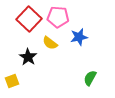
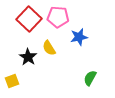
yellow semicircle: moved 1 px left, 5 px down; rotated 21 degrees clockwise
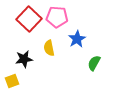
pink pentagon: moved 1 px left
blue star: moved 2 px left, 2 px down; rotated 18 degrees counterclockwise
yellow semicircle: rotated 21 degrees clockwise
black star: moved 4 px left, 2 px down; rotated 30 degrees clockwise
green semicircle: moved 4 px right, 15 px up
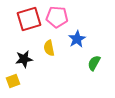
red square: rotated 30 degrees clockwise
yellow square: moved 1 px right
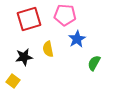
pink pentagon: moved 8 px right, 2 px up
yellow semicircle: moved 1 px left, 1 px down
black star: moved 2 px up
yellow square: rotated 32 degrees counterclockwise
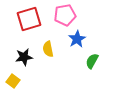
pink pentagon: rotated 15 degrees counterclockwise
green semicircle: moved 2 px left, 2 px up
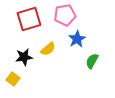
yellow semicircle: rotated 119 degrees counterclockwise
yellow square: moved 2 px up
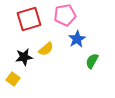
yellow semicircle: moved 2 px left
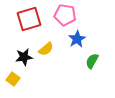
pink pentagon: rotated 20 degrees clockwise
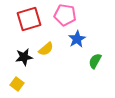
green semicircle: moved 3 px right
yellow square: moved 4 px right, 5 px down
